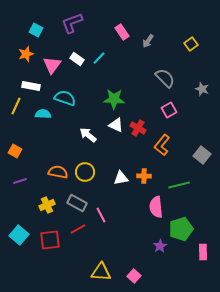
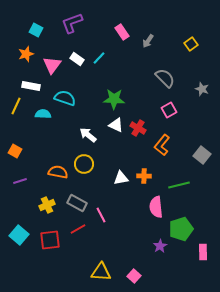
yellow circle at (85, 172): moved 1 px left, 8 px up
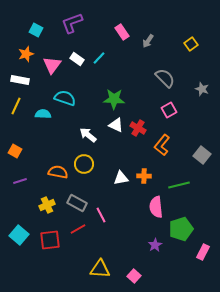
white rectangle at (31, 86): moved 11 px left, 6 px up
purple star at (160, 246): moved 5 px left, 1 px up
pink rectangle at (203, 252): rotated 28 degrees clockwise
yellow triangle at (101, 272): moved 1 px left, 3 px up
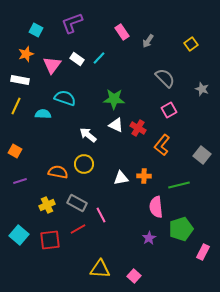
purple star at (155, 245): moved 6 px left, 7 px up
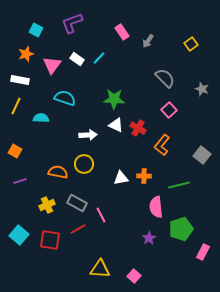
pink square at (169, 110): rotated 14 degrees counterclockwise
cyan semicircle at (43, 114): moved 2 px left, 4 px down
white arrow at (88, 135): rotated 138 degrees clockwise
red square at (50, 240): rotated 15 degrees clockwise
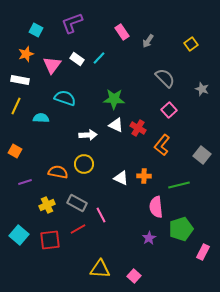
white triangle at (121, 178): rotated 35 degrees clockwise
purple line at (20, 181): moved 5 px right, 1 px down
red square at (50, 240): rotated 15 degrees counterclockwise
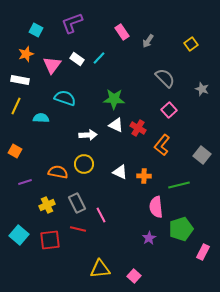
white triangle at (121, 178): moved 1 px left, 6 px up
gray rectangle at (77, 203): rotated 36 degrees clockwise
red line at (78, 229): rotated 42 degrees clockwise
yellow triangle at (100, 269): rotated 10 degrees counterclockwise
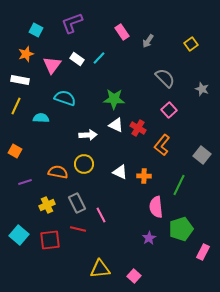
green line at (179, 185): rotated 50 degrees counterclockwise
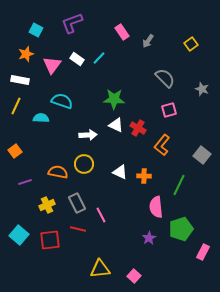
cyan semicircle at (65, 98): moved 3 px left, 3 px down
pink square at (169, 110): rotated 28 degrees clockwise
orange square at (15, 151): rotated 24 degrees clockwise
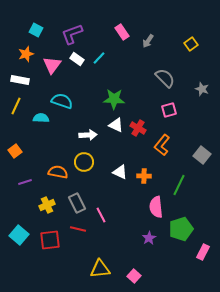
purple L-shape at (72, 23): moved 11 px down
yellow circle at (84, 164): moved 2 px up
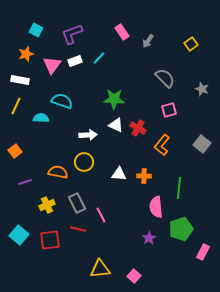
white rectangle at (77, 59): moved 2 px left, 2 px down; rotated 56 degrees counterclockwise
gray square at (202, 155): moved 11 px up
white triangle at (120, 172): moved 1 px left, 2 px down; rotated 21 degrees counterclockwise
green line at (179, 185): moved 3 px down; rotated 20 degrees counterclockwise
